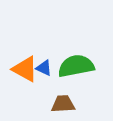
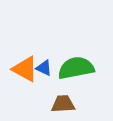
green semicircle: moved 2 px down
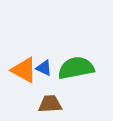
orange triangle: moved 1 px left, 1 px down
brown trapezoid: moved 13 px left
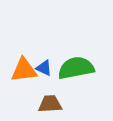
orange triangle: rotated 36 degrees counterclockwise
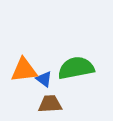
blue triangle: moved 11 px down; rotated 12 degrees clockwise
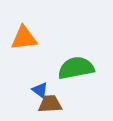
orange triangle: moved 32 px up
blue triangle: moved 4 px left, 11 px down
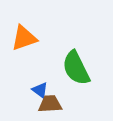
orange triangle: rotated 12 degrees counterclockwise
green semicircle: rotated 105 degrees counterclockwise
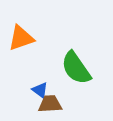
orange triangle: moved 3 px left
green semicircle: rotated 9 degrees counterclockwise
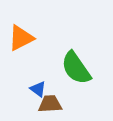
orange triangle: rotated 8 degrees counterclockwise
blue triangle: moved 2 px left, 1 px up
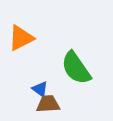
blue triangle: moved 2 px right
brown trapezoid: moved 2 px left
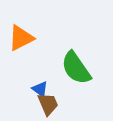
brown trapezoid: rotated 70 degrees clockwise
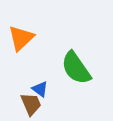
orange triangle: rotated 16 degrees counterclockwise
brown trapezoid: moved 17 px left
